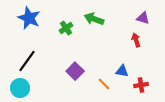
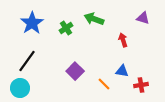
blue star: moved 3 px right, 5 px down; rotated 15 degrees clockwise
red arrow: moved 13 px left
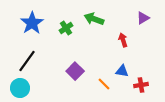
purple triangle: rotated 48 degrees counterclockwise
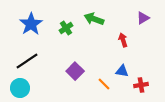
blue star: moved 1 px left, 1 px down
black line: rotated 20 degrees clockwise
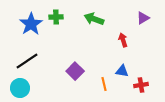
green cross: moved 10 px left, 11 px up; rotated 32 degrees clockwise
orange line: rotated 32 degrees clockwise
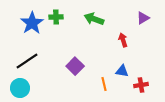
blue star: moved 1 px right, 1 px up
purple square: moved 5 px up
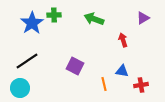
green cross: moved 2 px left, 2 px up
purple square: rotated 18 degrees counterclockwise
